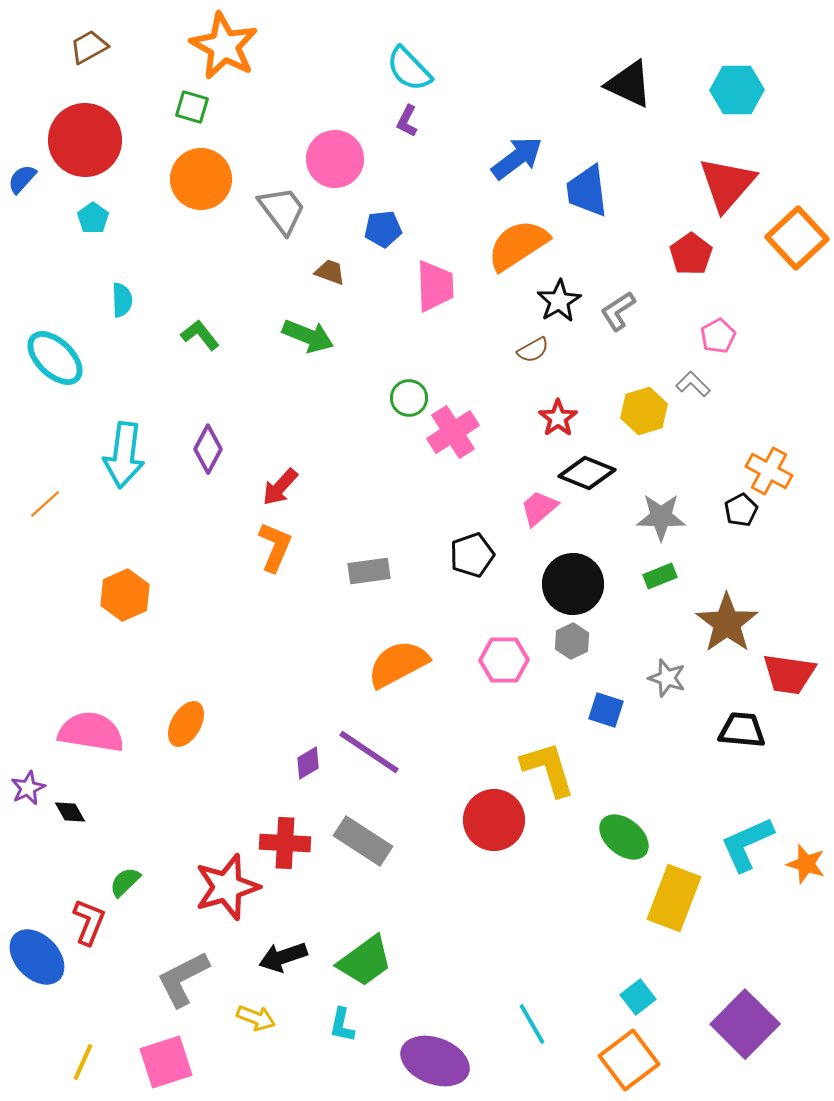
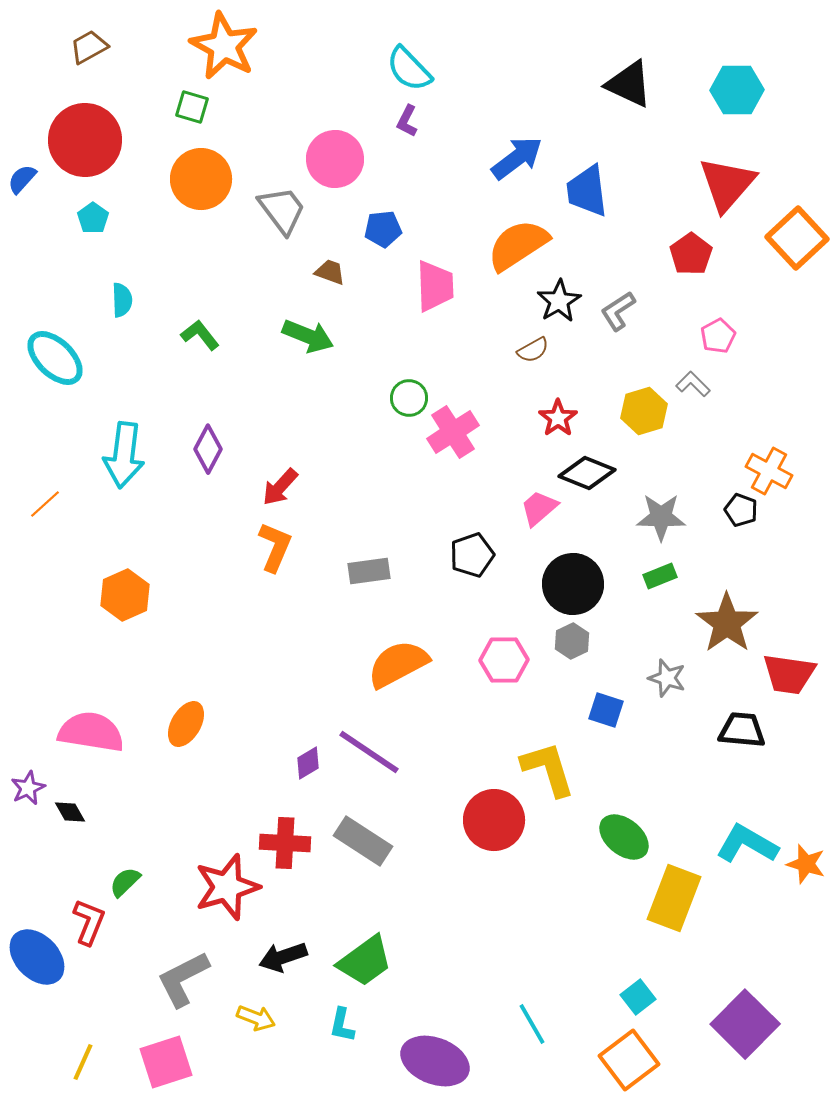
black pentagon at (741, 510): rotated 24 degrees counterclockwise
cyan L-shape at (747, 844): rotated 54 degrees clockwise
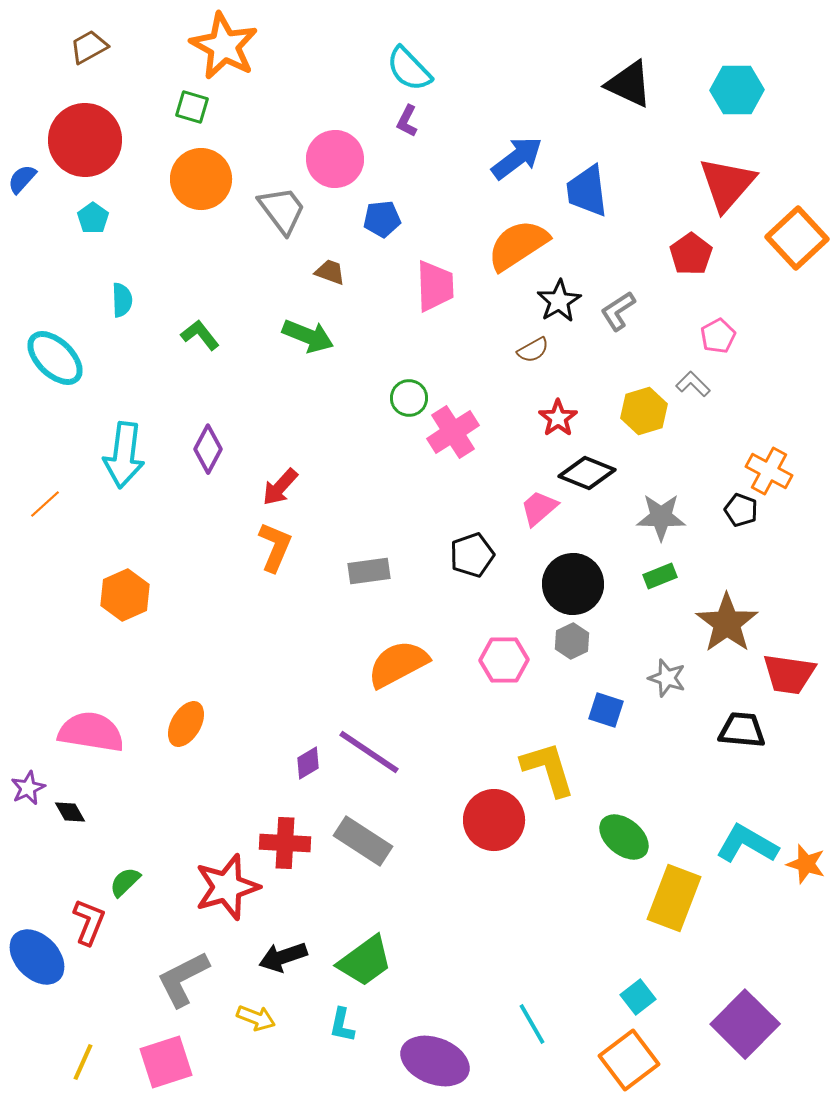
blue pentagon at (383, 229): moved 1 px left, 10 px up
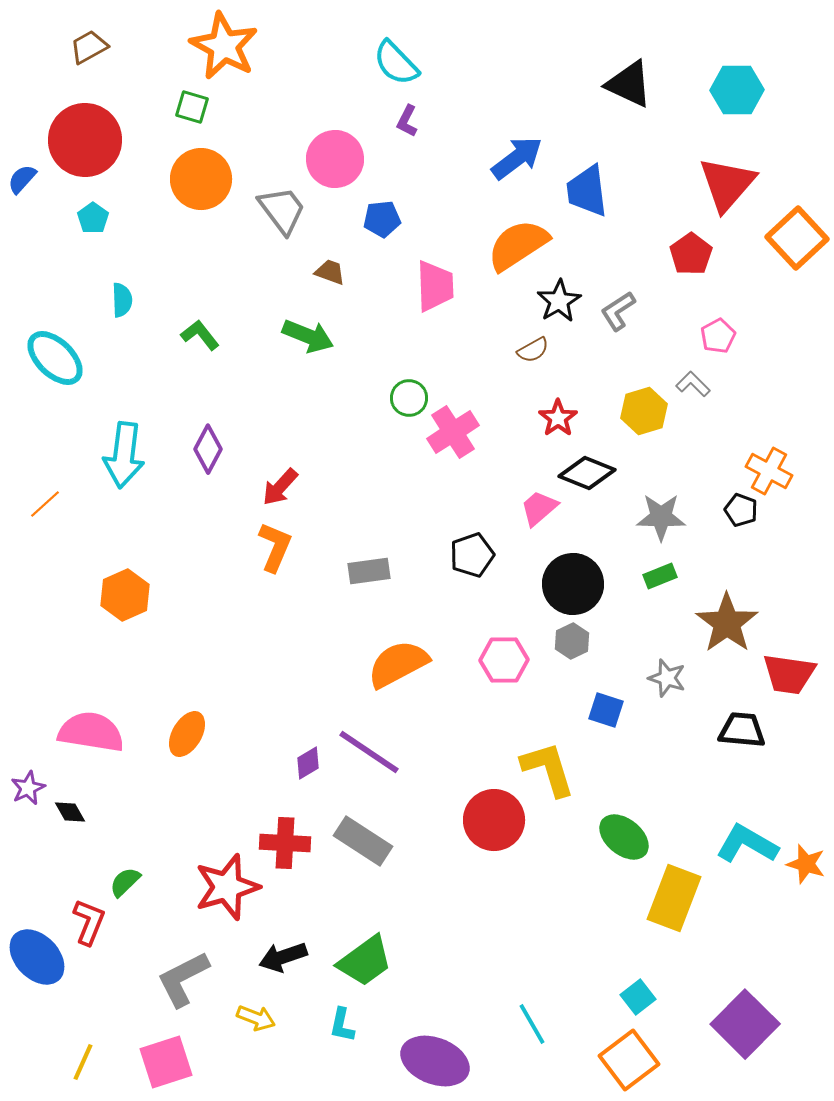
cyan semicircle at (409, 69): moved 13 px left, 6 px up
orange ellipse at (186, 724): moved 1 px right, 10 px down
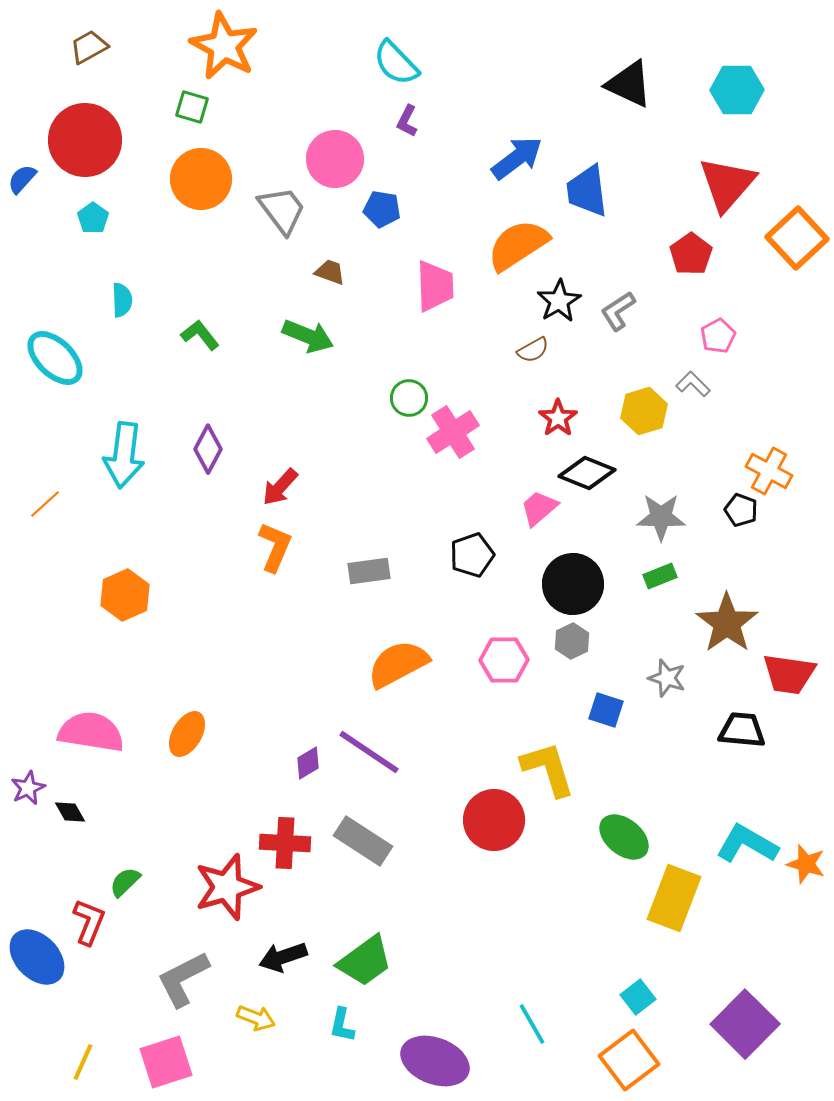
blue pentagon at (382, 219): moved 10 px up; rotated 15 degrees clockwise
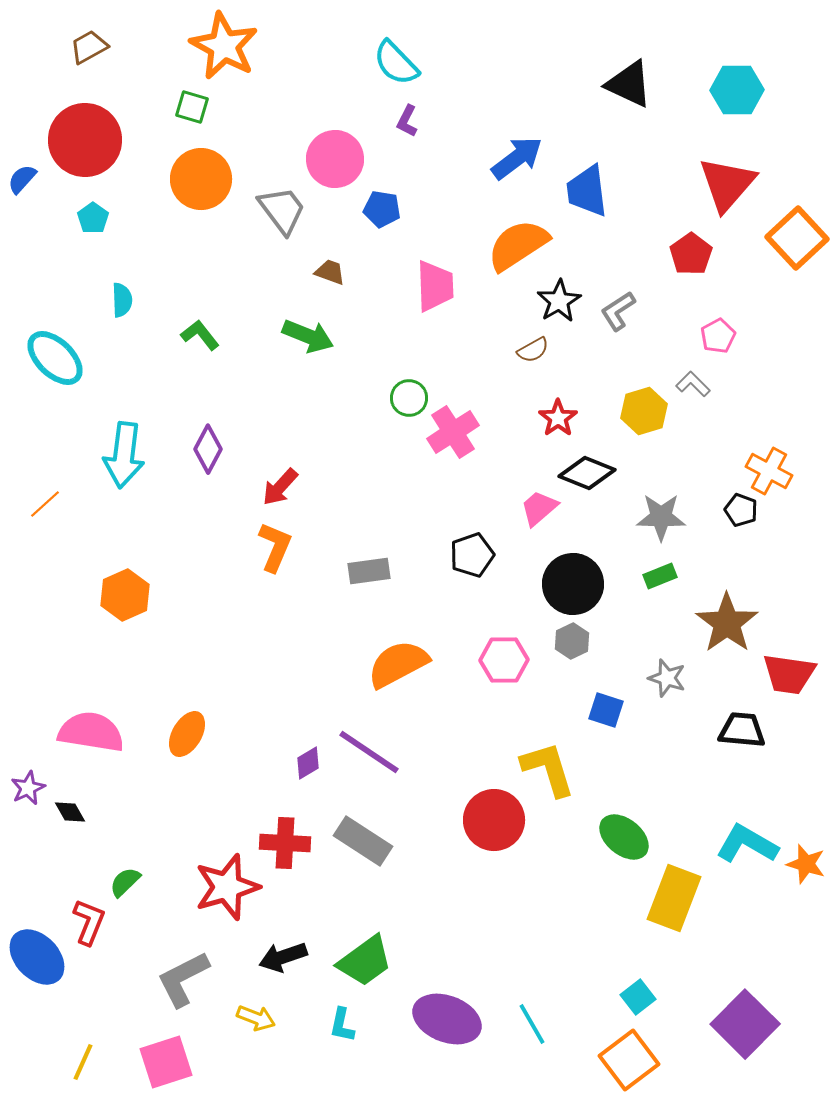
purple ellipse at (435, 1061): moved 12 px right, 42 px up
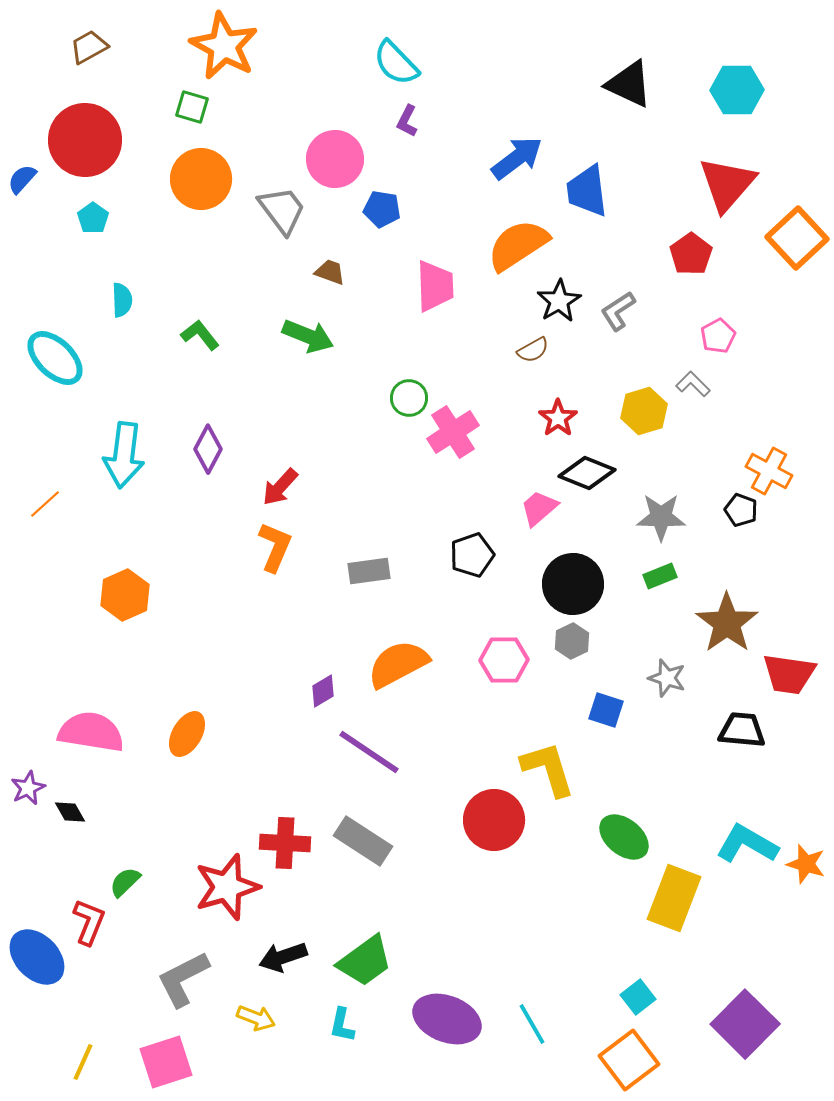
purple diamond at (308, 763): moved 15 px right, 72 px up
